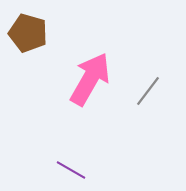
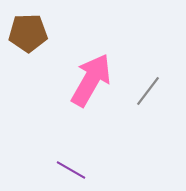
brown pentagon: rotated 18 degrees counterclockwise
pink arrow: moved 1 px right, 1 px down
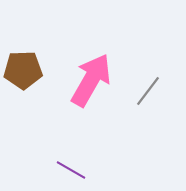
brown pentagon: moved 5 px left, 37 px down
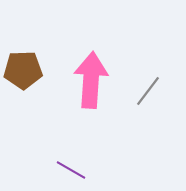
pink arrow: rotated 26 degrees counterclockwise
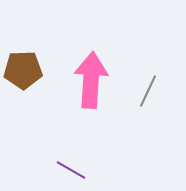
gray line: rotated 12 degrees counterclockwise
